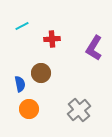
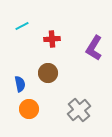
brown circle: moved 7 px right
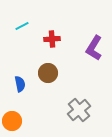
orange circle: moved 17 px left, 12 px down
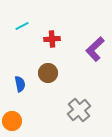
purple L-shape: moved 1 px right, 1 px down; rotated 15 degrees clockwise
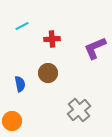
purple L-shape: moved 1 px up; rotated 20 degrees clockwise
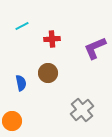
blue semicircle: moved 1 px right, 1 px up
gray cross: moved 3 px right
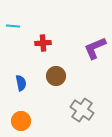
cyan line: moved 9 px left; rotated 32 degrees clockwise
red cross: moved 9 px left, 4 px down
brown circle: moved 8 px right, 3 px down
gray cross: rotated 15 degrees counterclockwise
orange circle: moved 9 px right
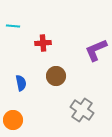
purple L-shape: moved 1 px right, 2 px down
orange circle: moved 8 px left, 1 px up
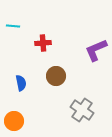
orange circle: moved 1 px right, 1 px down
